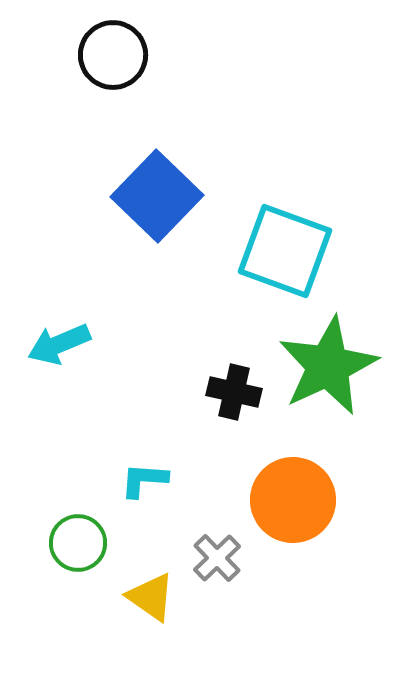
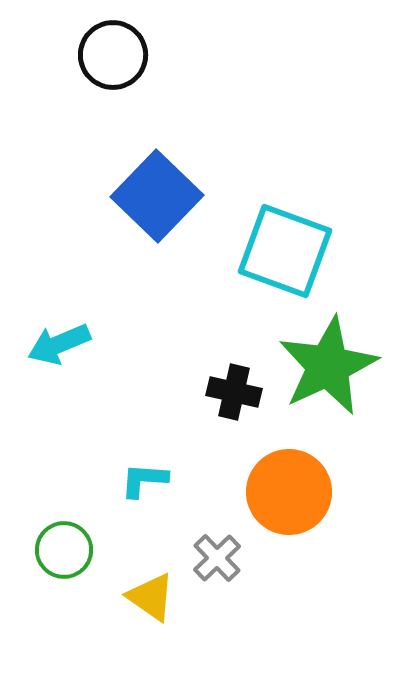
orange circle: moved 4 px left, 8 px up
green circle: moved 14 px left, 7 px down
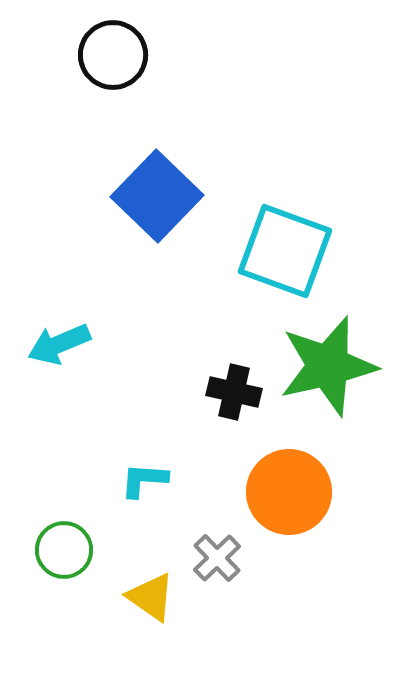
green star: rotated 12 degrees clockwise
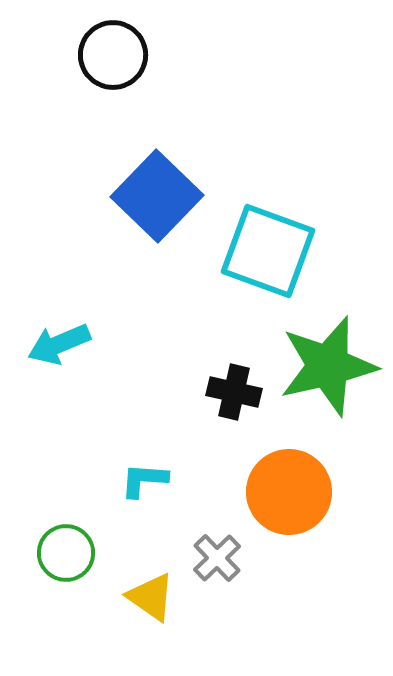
cyan square: moved 17 px left
green circle: moved 2 px right, 3 px down
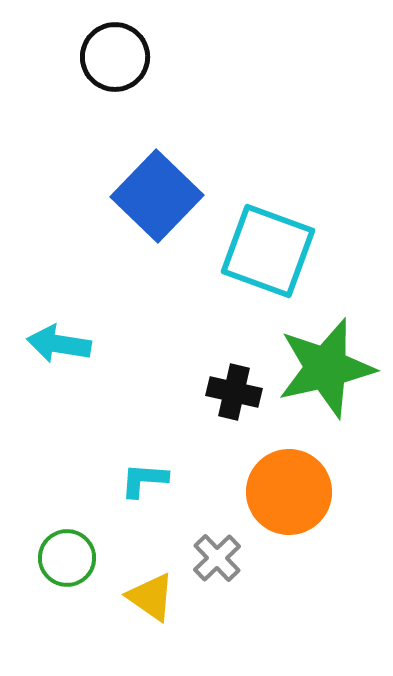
black circle: moved 2 px right, 2 px down
cyan arrow: rotated 32 degrees clockwise
green star: moved 2 px left, 2 px down
green circle: moved 1 px right, 5 px down
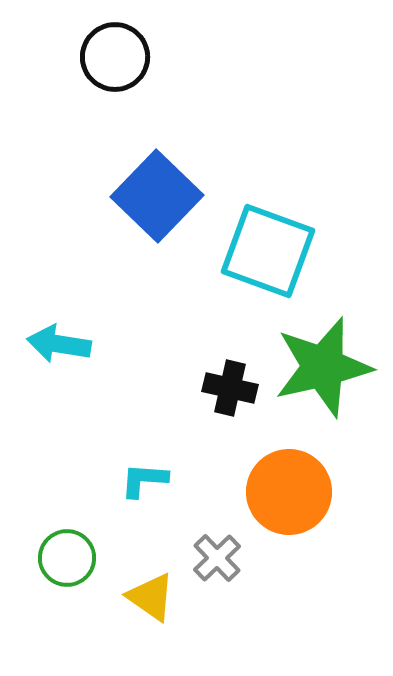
green star: moved 3 px left, 1 px up
black cross: moved 4 px left, 4 px up
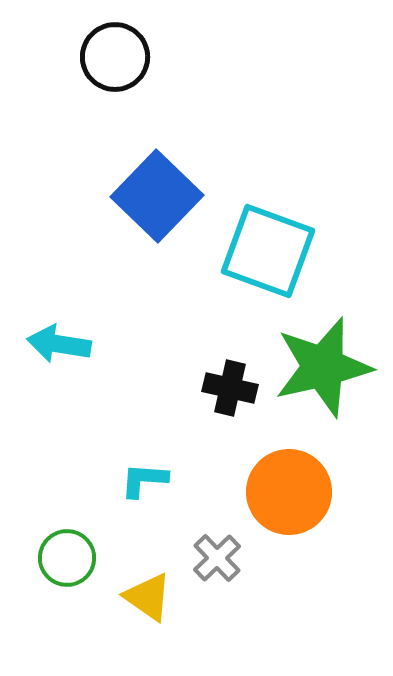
yellow triangle: moved 3 px left
